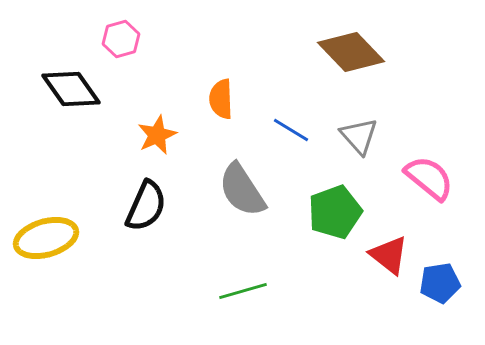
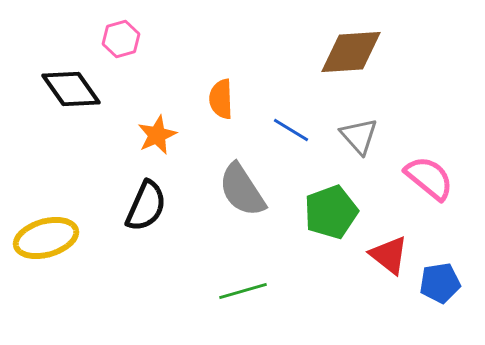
brown diamond: rotated 50 degrees counterclockwise
green pentagon: moved 4 px left
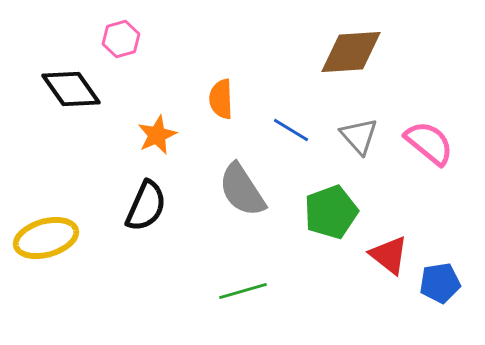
pink semicircle: moved 35 px up
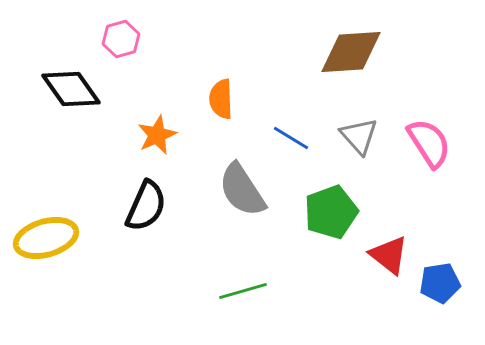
blue line: moved 8 px down
pink semicircle: rotated 18 degrees clockwise
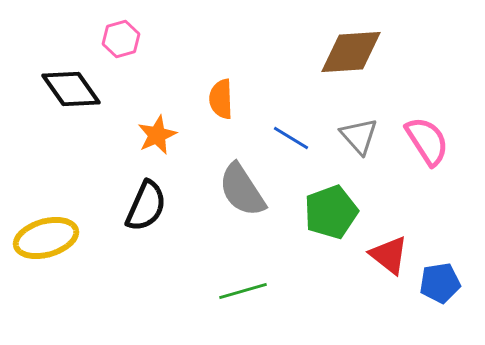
pink semicircle: moved 2 px left, 2 px up
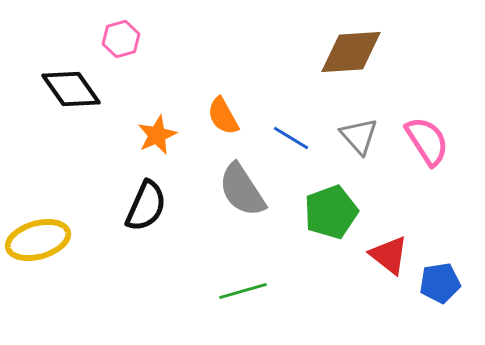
orange semicircle: moved 2 px right, 17 px down; rotated 27 degrees counterclockwise
yellow ellipse: moved 8 px left, 2 px down
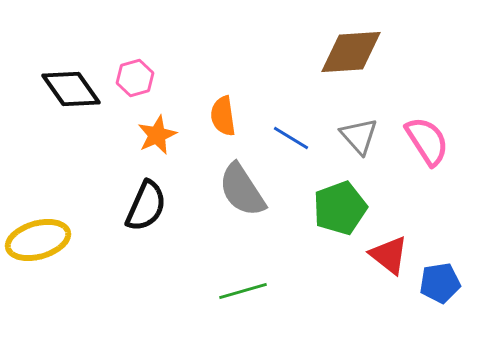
pink hexagon: moved 14 px right, 39 px down
orange semicircle: rotated 21 degrees clockwise
green pentagon: moved 9 px right, 4 px up
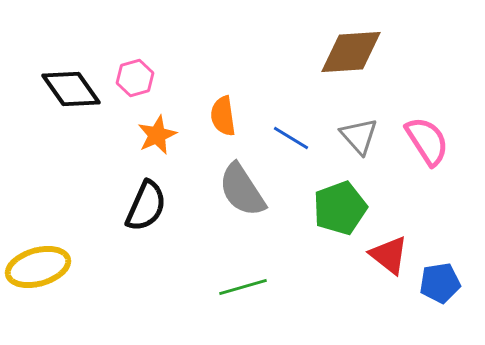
yellow ellipse: moved 27 px down
green line: moved 4 px up
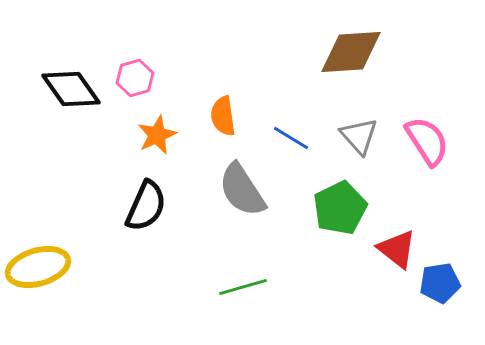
green pentagon: rotated 6 degrees counterclockwise
red triangle: moved 8 px right, 6 px up
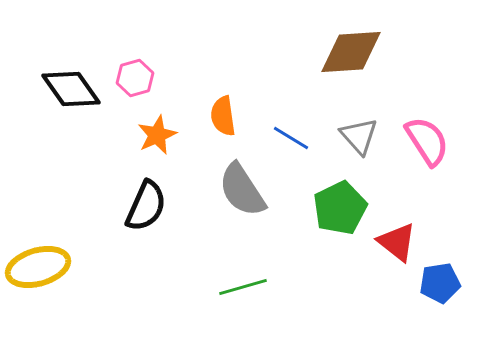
red triangle: moved 7 px up
